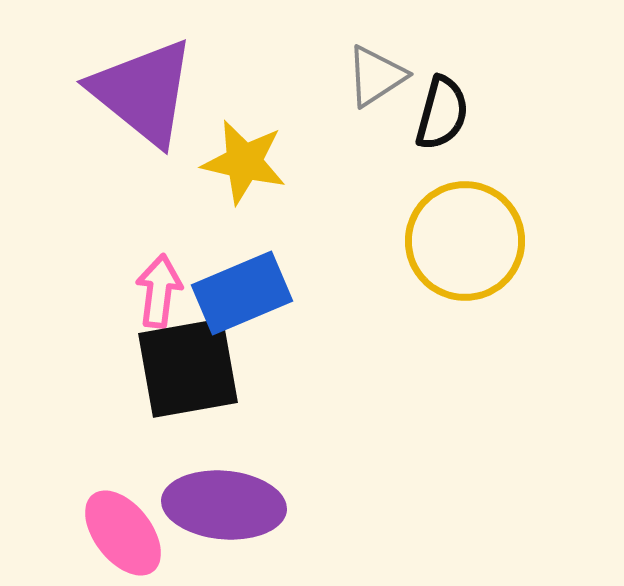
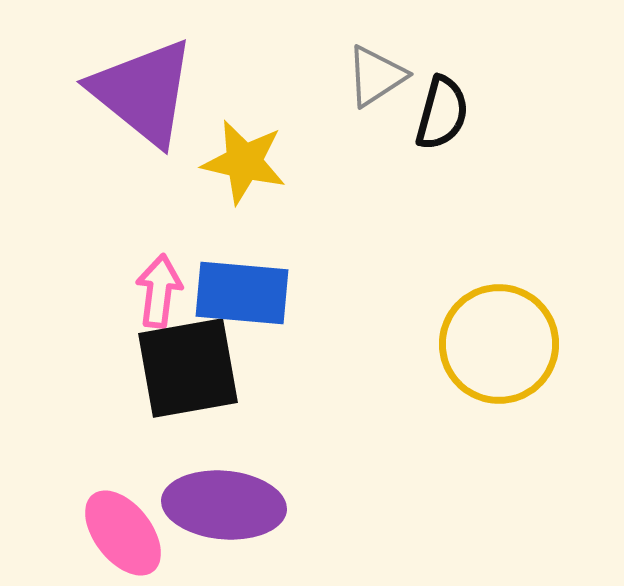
yellow circle: moved 34 px right, 103 px down
blue rectangle: rotated 28 degrees clockwise
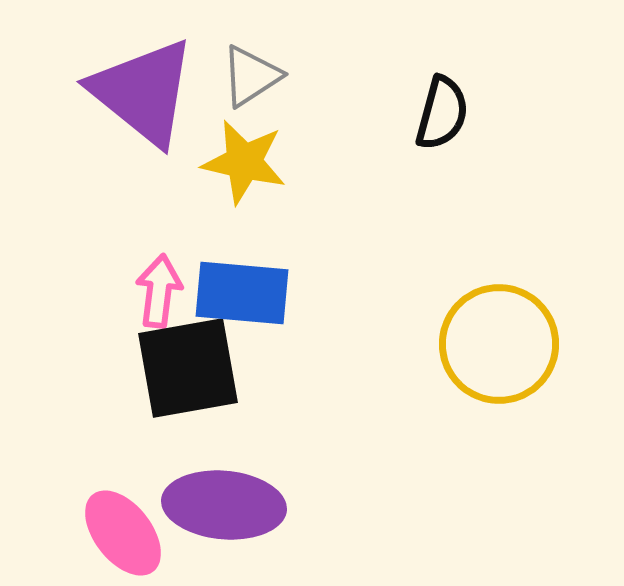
gray triangle: moved 125 px left
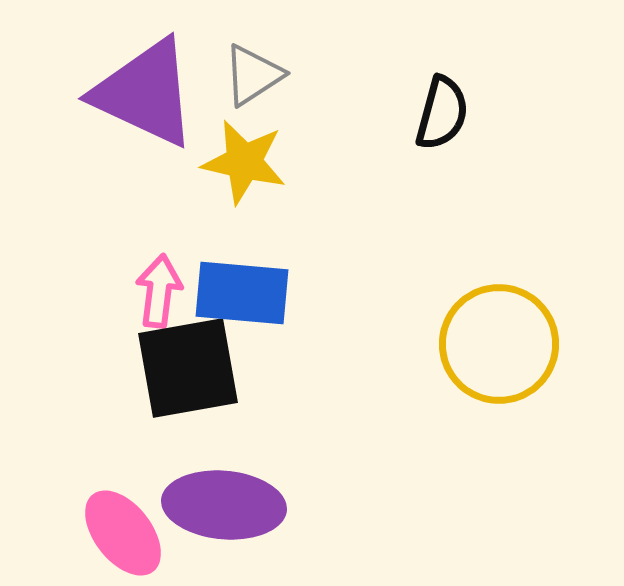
gray triangle: moved 2 px right, 1 px up
purple triangle: moved 2 px right, 1 px down; rotated 14 degrees counterclockwise
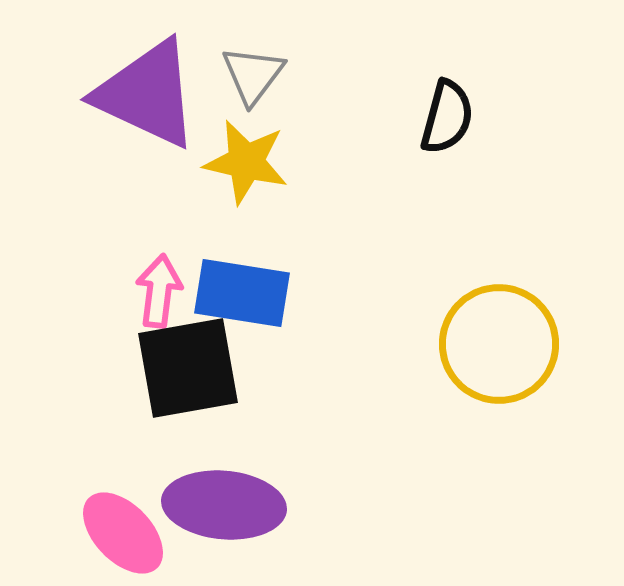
gray triangle: rotated 20 degrees counterclockwise
purple triangle: moved 2 px right, 1 px down
black semicircle: moved 5 px right, 4 px down
yellow star: moved 2 px right
blue rectangle: rotated 4 degrees clockwise
pink ellipse: rotated 6 degrees counterclockwise
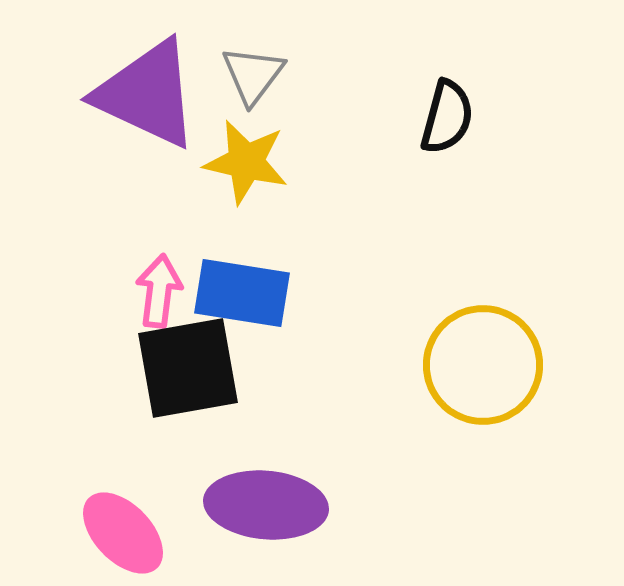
yellow circle: moved 16 px left, 21 px down
purple ellipse: moved 42 px right
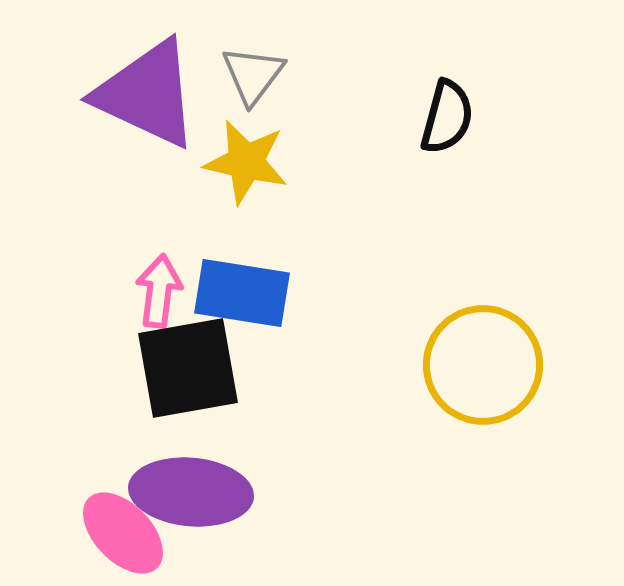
purple ellipse: moved 75 px left, 13 px up
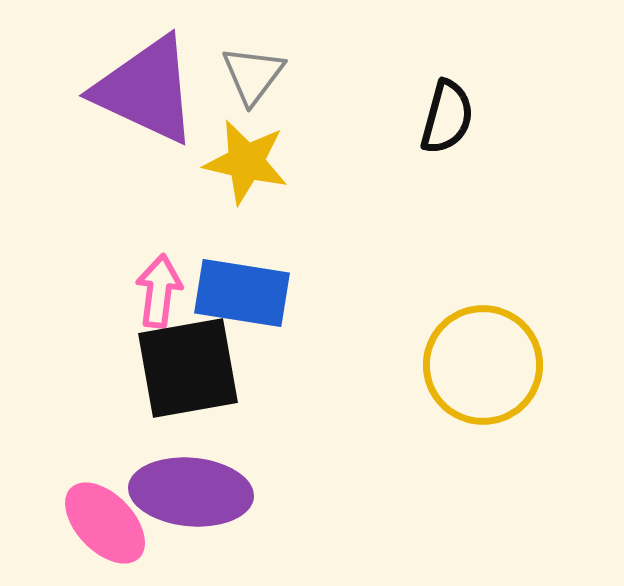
purple triangle: moved 1 px left, 4 px up
pink ellipse: moved 18 px left, 10 px up
